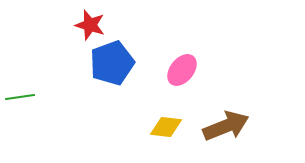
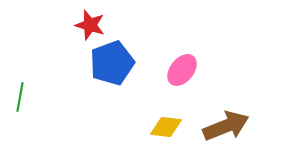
green line: rotated 72 degrees counterclockwise
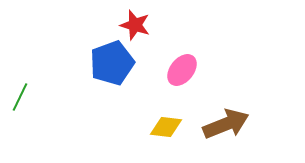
red star: moved 45 px right
green line: rotated 16 degrees clockwise
brown arrow: moved 2 px up
